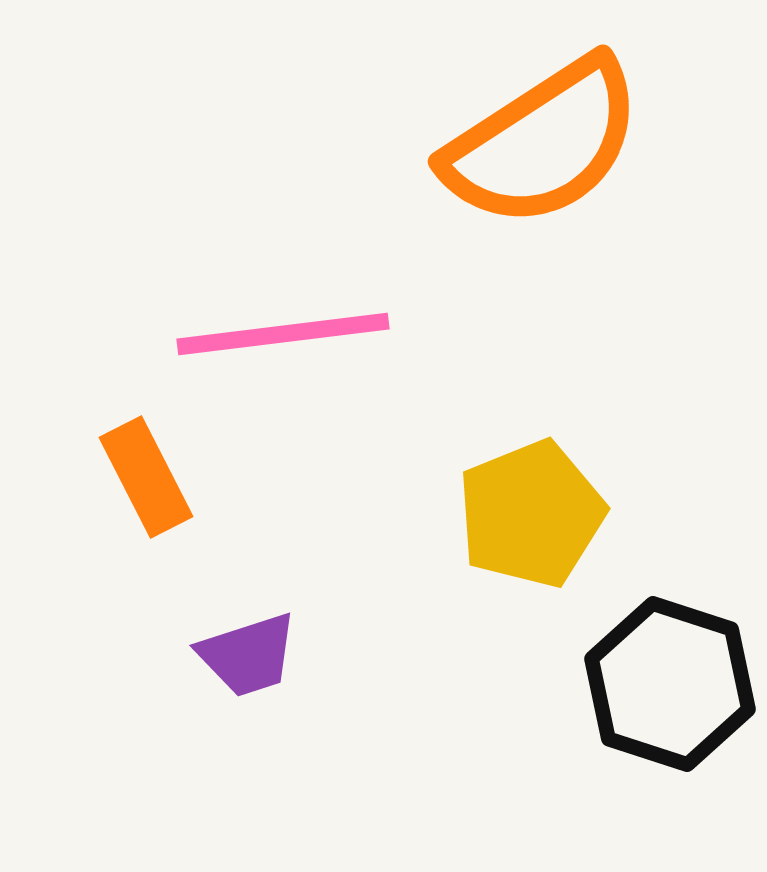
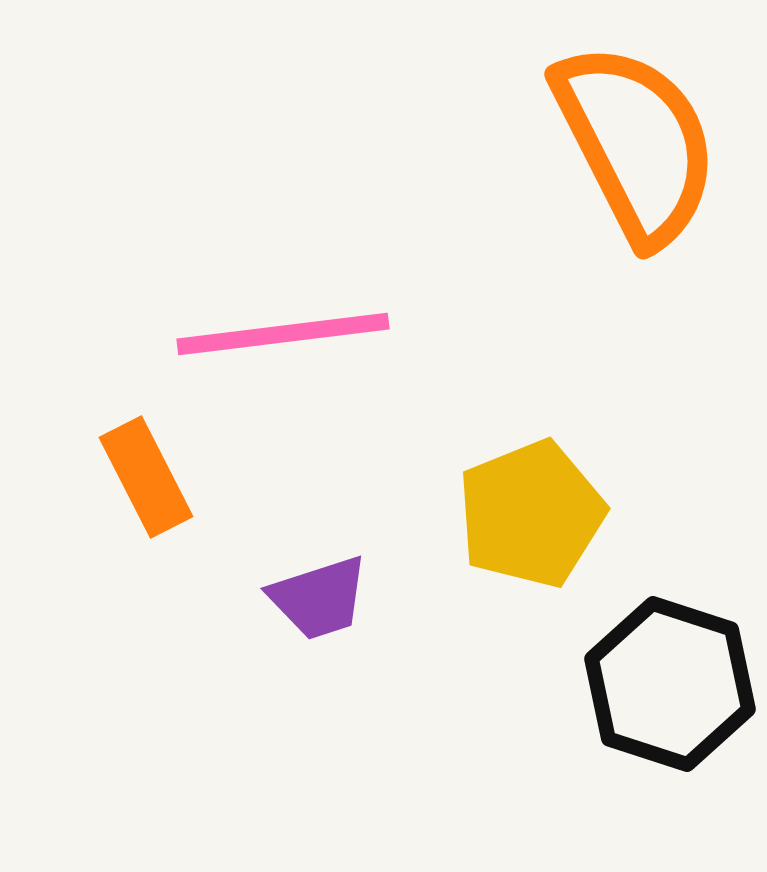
orange semicircle: moved 93 px right; rotated 84 degrees counterclockwise
purple trapezoid: moved 71 px right, 57 px up
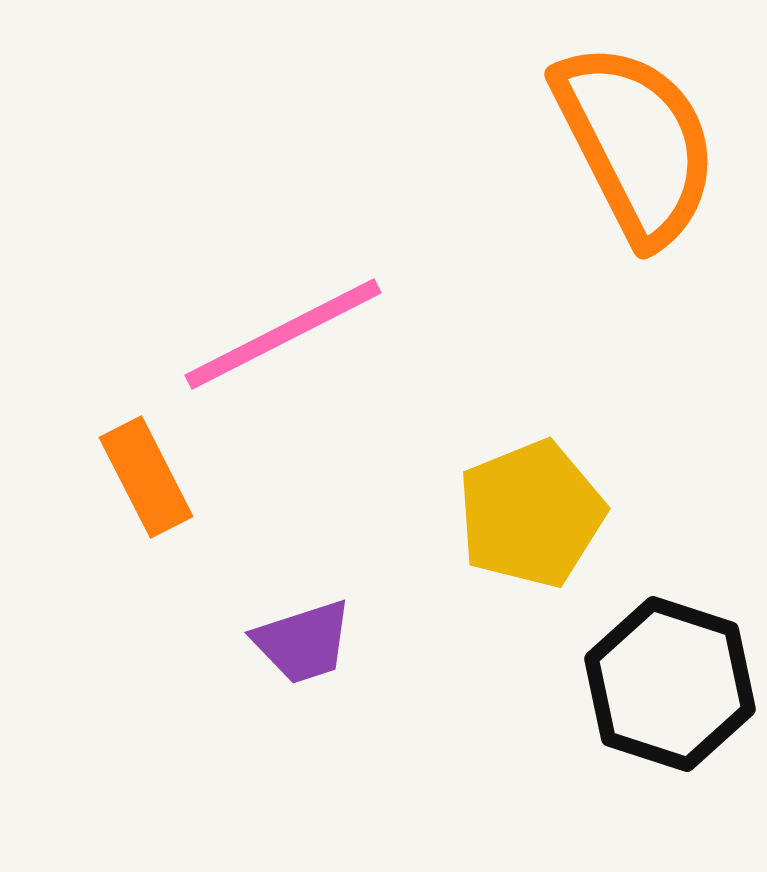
pink line: rotated 20 degrees counterclockwise
purple trapezoid: moved 16 px left, 44 px down
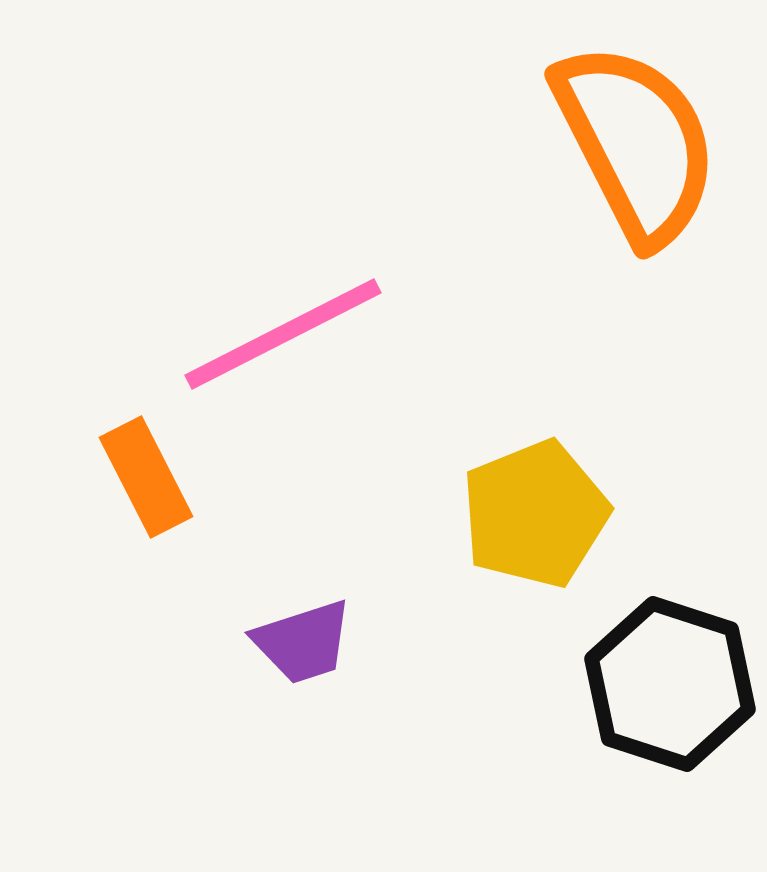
yellow pentagon: moved 4 px right
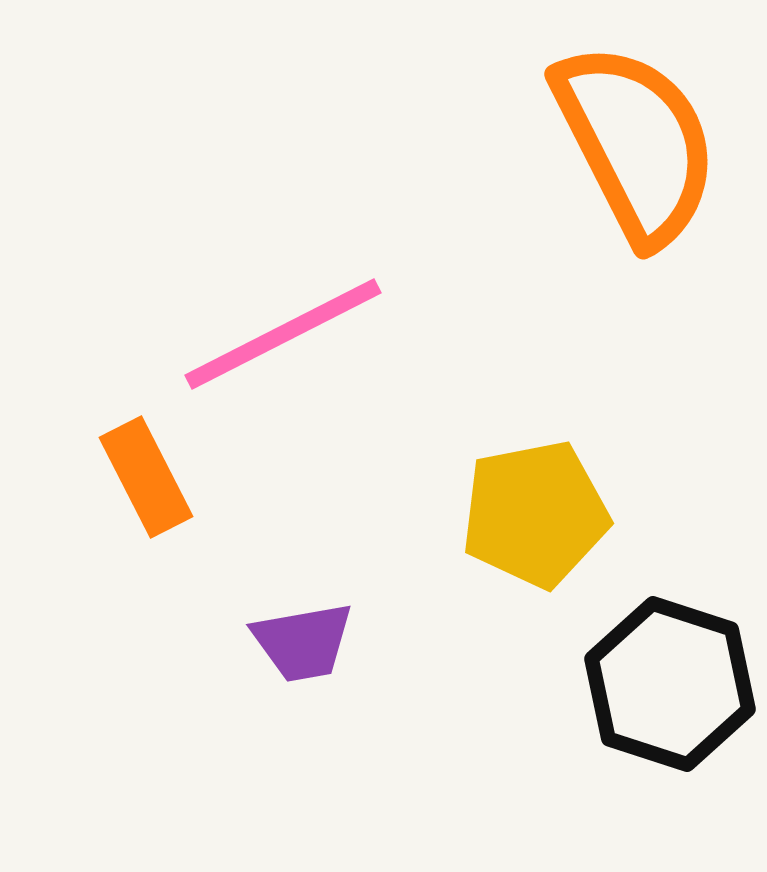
yellow pentagon: rotated 11 degrees clockwise
purple trapezoid: rotated 8 degrees clockwise
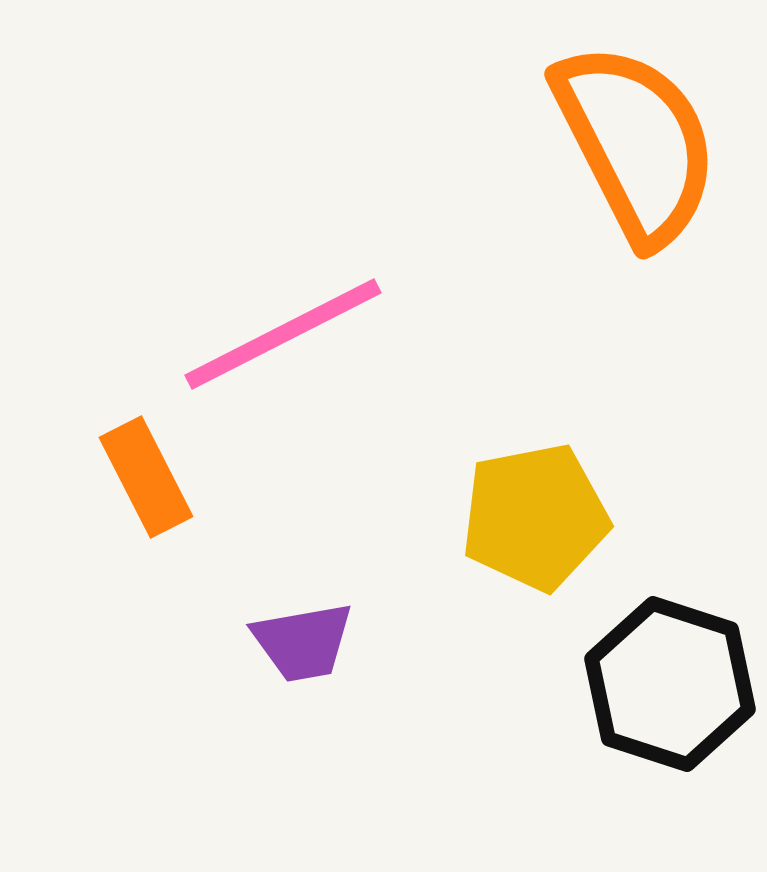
yellow pentagon: moved 3 px down
